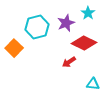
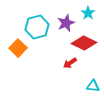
orange square: moved 4 px right
red arrow: moved 1 px right, 1 px down
cyan triangle: moved 2 px down
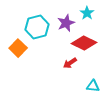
cyan star: moved 1 px left
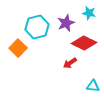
cyan star: moved 2 px right; rotated 24 degrees counterclockwise
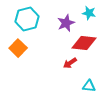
cyan hexagon: moved 10 px left, 8 px up
red diamond: rotated 20 degrees counterclockwise
cyan triangle: moved 4 px left
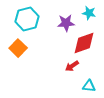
purple star: rotated 18 degrees clockwise
red diamond: rotated 25 degrees counterclockwise
red arrow: moved 2 px right, 3 px down
